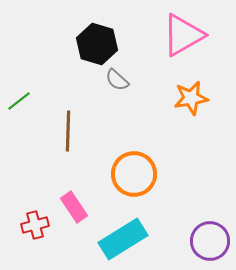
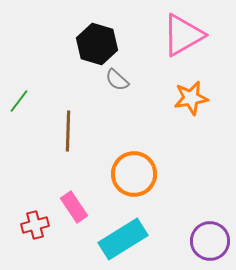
green line: rotated 15 degrees counterclockwise
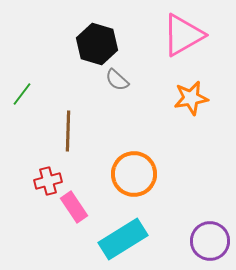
green line: moved 3 px right, 7 px up
red cross: moved 13 px right, 44 px up
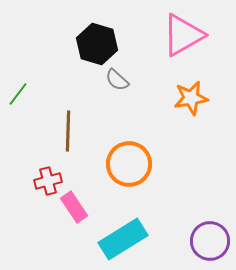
green line: moved 4 px left
orange circle: moved 5 px left, 10 px up
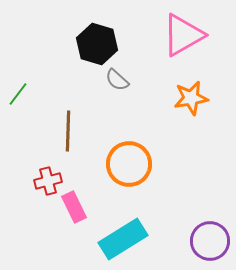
pink rectangle: rotated 8 degrees clockwise
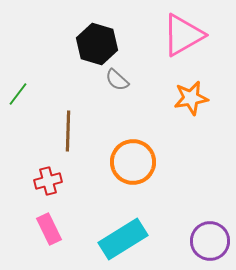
orange circle: moved 4 px right, 2 px up
pink rectangle: moved 25 px left, 22 px down
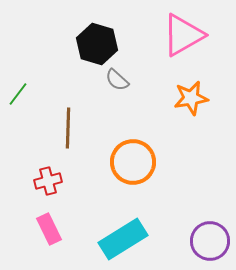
brown line: moved 3 px up
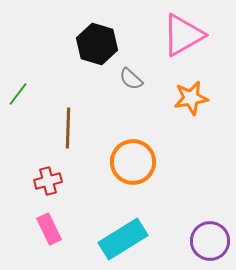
gray semicircle: moved 14 px right, 1 px up
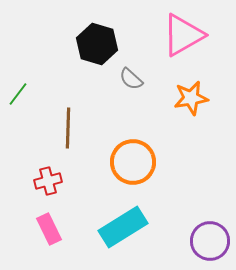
cyan rectangle: moved 12 px up
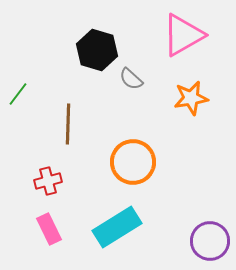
black hexagon: moved 6 px down
brown line: moved 4 px up
cyan rectangle: moved 6 px left
